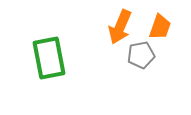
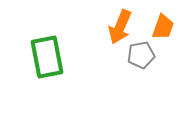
orange trapezoid: moved 3 px right
green rectangle: moved 2 px left, 1 px up
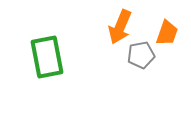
orange trapezoid: moved 4 px right, 6 px down
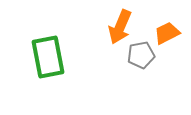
orange trapezoid: rotated 136 degrees counterclockwise
green rectangle: moved 1 px right
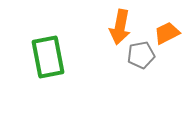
orange arrow: rotated 12 degrees counterclockwise
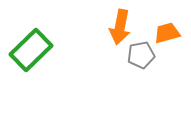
orange trapezoid: rotated 12 degrees clockwise
green rectangle: moved 17 px left, 7 px up; rotated 57 degrees clockwise
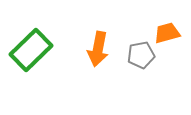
orange arrow: moved 22 px left, 22 px down
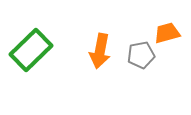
orange arrow: moved 2 px right, 2 px down
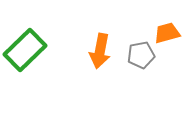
green rectangle: moved 6 px left
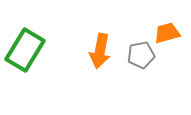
green rectangle: rotated 15 degrees counterclockwise
